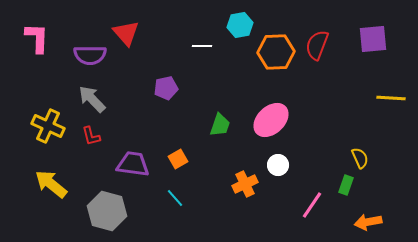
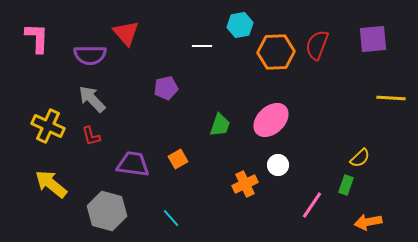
yellow semicircle: rotated 70 degrees clockwise
cyan line: moved 4 px left, 20 px down
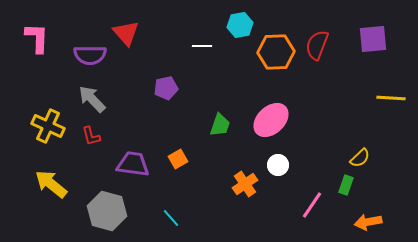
orange cross: rotated 10 degrees counterclockwise
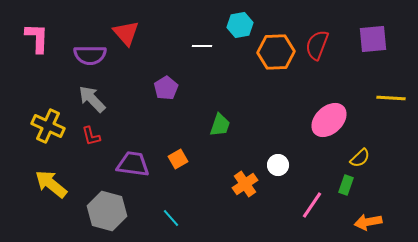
purple pentagon: rotated 20 degrees counterclockwise
pink ellipse: moved 58 px right
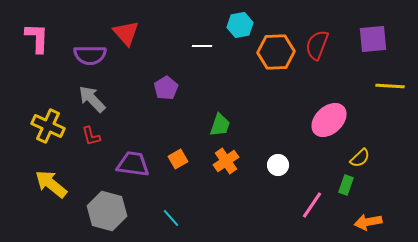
yellow line: moved 1 px left, 12 px up
orange cross: moved 19 px left, 23 px up
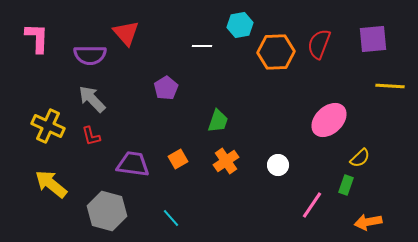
red semicircle: moved 2 px right, 1 px up
green trapezoid: moved 2 px left, 4 px up
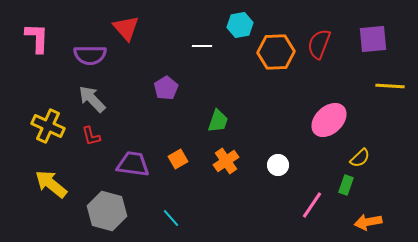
red triangle: moved 5 px up
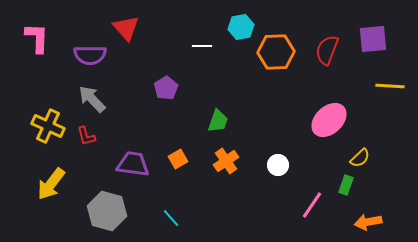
cyan hexagon: moved 1 px right, 2 px down
red semicircle: moved 8 px right, 6 px down
red L-shape: moved 5 px left
yellow arrow: rotated 92 degrees counterclockwise
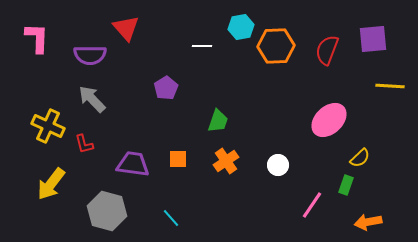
orange hexagon: moved 6 px up
red L-shape: moved 2 px left, 8 px down
orange square: rotated 30 degrees clockwise
